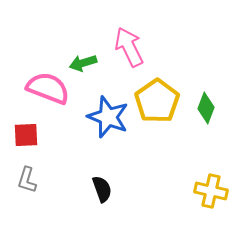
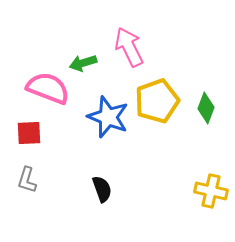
yellow pentagon: rotated 15 degrees clockwise
red square: moved 3 px right, 2 px up
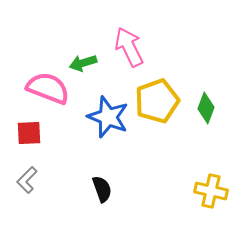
gray L-shape: rotated 28 degrees clockwise
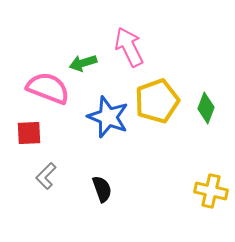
gray L-shape: moved 19 px right, 4 px up
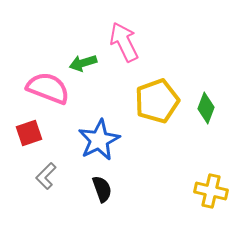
pink arrow: moved 5 px left, 5 px up
blue star: moved 9 px left, 23 px down; rotated 24 degrees clockwise
red square: rotated 16 degrees counterclockwise
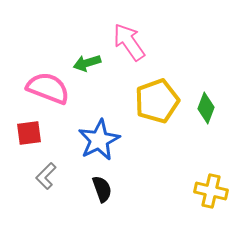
pink arrow: moved 5 px right; rotated 9 degrees counterclockwise
green arrow: moved 4 px right
red square: rotated 12 degrees clockwise
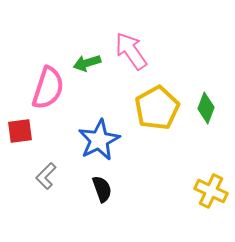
pink arrow: moved 2 px right, 9 px down
pink semicircle: rotated 87 degrees clockwise
yellow pentagon: moved 7 px down; rotated 9 degrees counterclockwise
red square: moved 9 px left, 2 px up
yellow cross: rotated 12 degrees clockwise
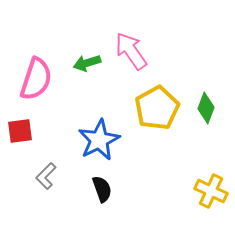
pink semicircle: moved 12 px left, 9 px up
